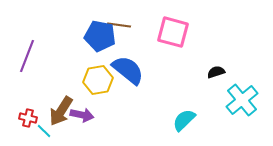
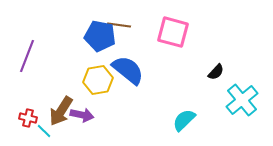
black semicircle: rotated 150 degrees clockwise
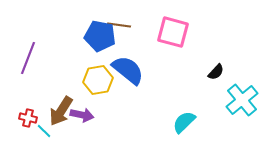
purple line: moved 1 px right, 2 px down
cyan semicircle: moved 2 px down
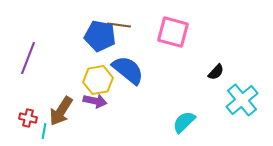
purple arrow: moved 13 px right, 14 px up
cyan line: rotated 56 degrees clockwise
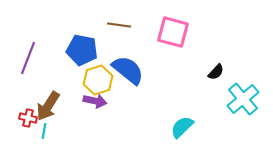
blue pentagon: moved 18 px left, 14 px down
yellow hexagon: rotated 8 degrees counterclockwise
cyan cross: moved 1 px right, 1 px up
brown arrow: moved 13 px left, 5 px up
cyan semicircle: moved 2 px left, 5 px down
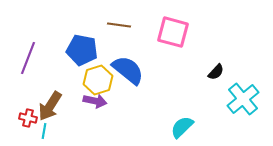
brown arrow: moved 2 px right
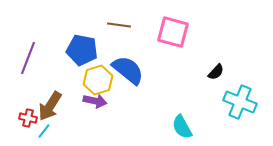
cyan cross: moved 3 px left, 3 px down; rotated 28 degrees counterclockwise
cyan semicircle: rotated 75 degrees counterclockwise
cyan line: rotated 28 degrees clockwise
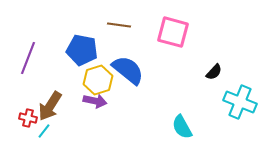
black semicircle: moved 2 px left
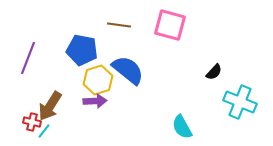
pink square: moved 3 px left, 7 px up
purple arrow: rotated 15 degrees counterclockwise
red cross: moved 4 px right, 4 px down
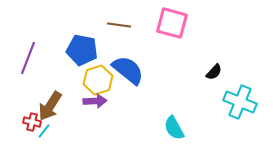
pink square: moved 2 px right, 2 px up
cyan semicircle: moved 8 px left, 1 px down
